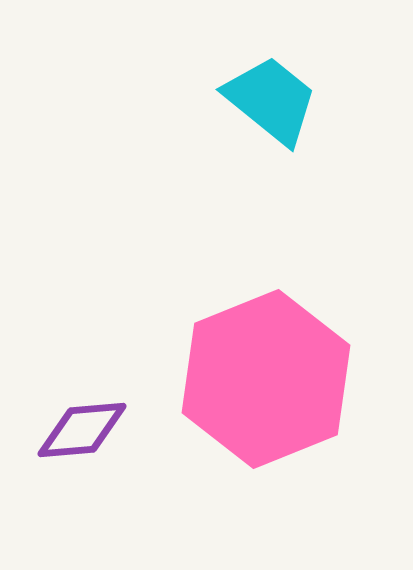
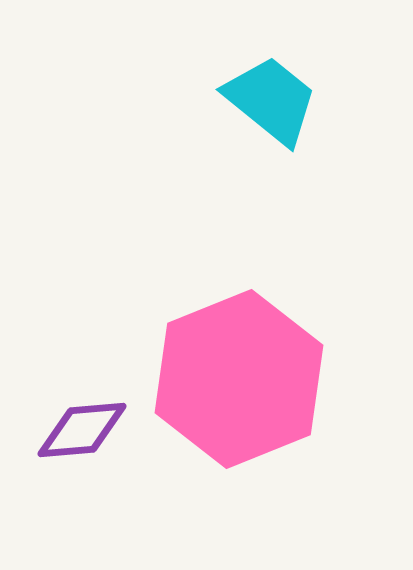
pink hexagon: moved 27 px left
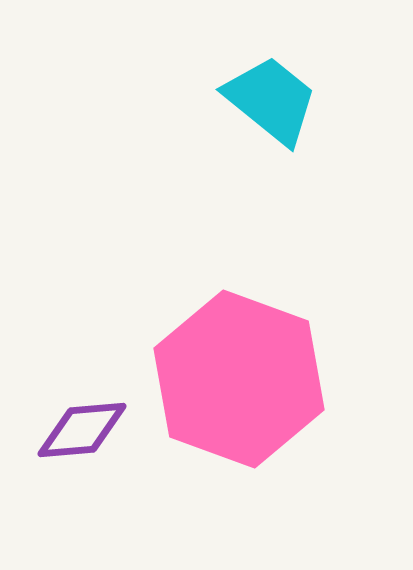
pink hexagon: rotated 18 degrees counterclockwise
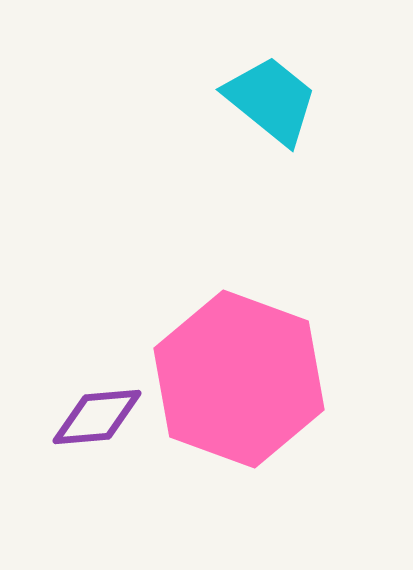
purple diamond: moved 15 px right, 13 px up
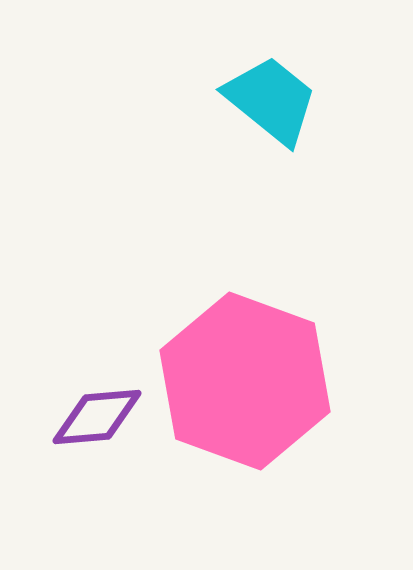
pink hexagon: moved 6 px right, 2 px down
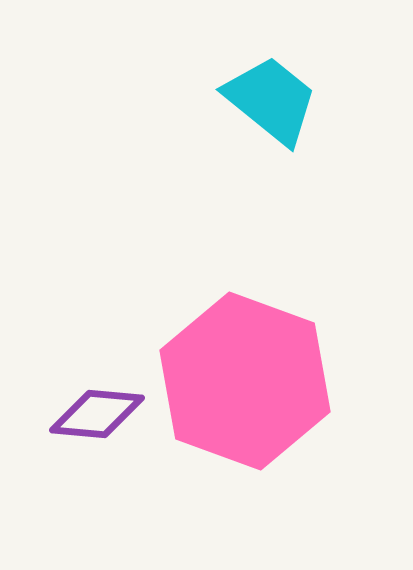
purple diamond: moved 3 px up; rotated 10 degrees clockwise
